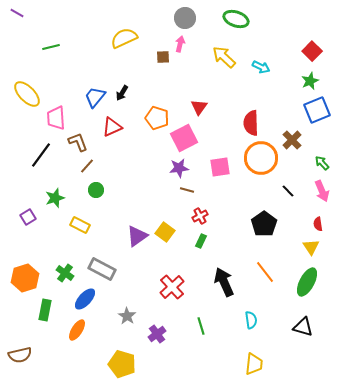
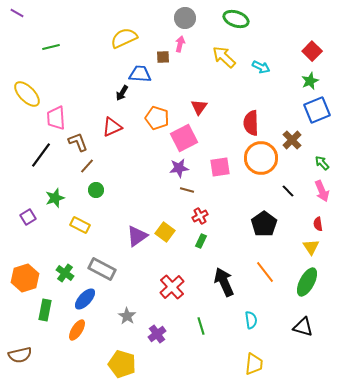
blue trapezoid at (95, 97): moved 45 px right, 23 px up; rotated 55 degrees clockwise
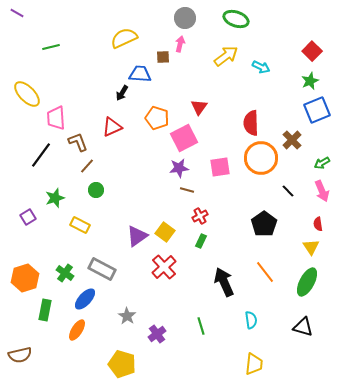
yellow arrow at (224, 57): moved 2 px right, 1 px up; rotated 100 degrees clockwise
green arrow at (322, 163): rotated 77 degrees counterclockwise
red cross at (172, 287): moved 8 px left, 20 px up
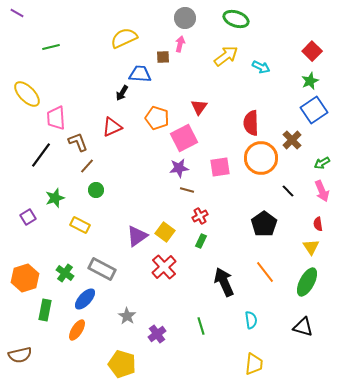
blue square at (317, 110): moved 3 px left; rotated 12 degrees counterclockwise
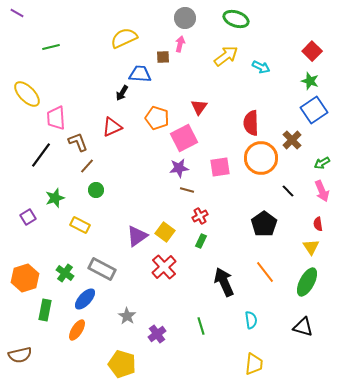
green star at (310, 81): rotated 30 degrees counterclockwise
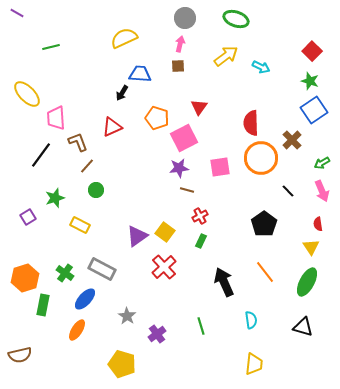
brown square at (163, 57): moved 15 px right, 9 px down
green rectangle at (45, 310): moved 2 px left, 5 px up
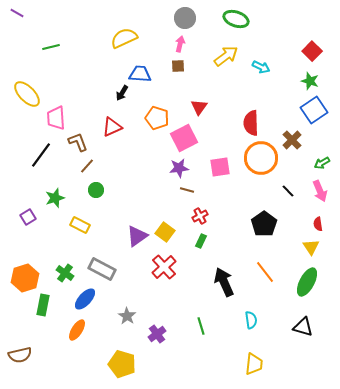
pink arrow at (322, 191): moved 2 px left
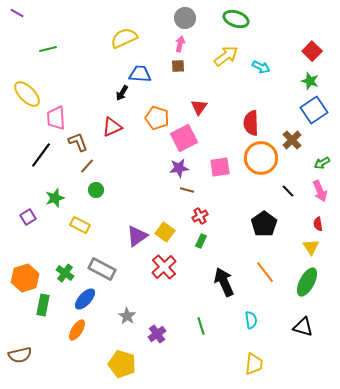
green line at (51, 47): moved 3 px left, 2 px down
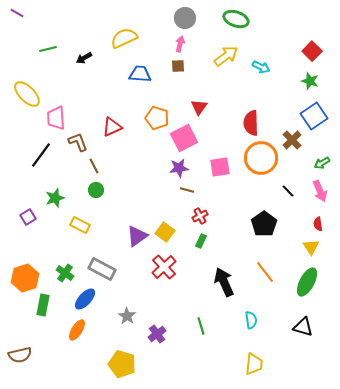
black arrow at (122, 93): moved 38 px left, 35 px up; rotated 28 degrees clockwise
blue square at (314, 110): moved 6 px down
brown line at (87, 166): moved 7 px right; rotated 70 degrees counterclockwise
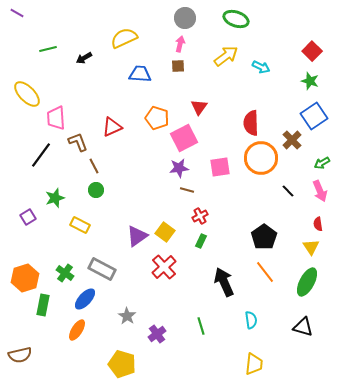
black pentagon at (264, 224): moved 13 px down
